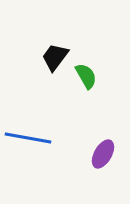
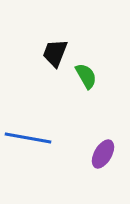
black trapezoid: moved 4 px up; rotated 16 degrees counterclockwise
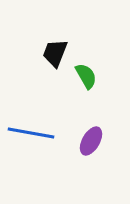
blue line: moved 3 px right, 5 px up
purple ellipse: moved 12 px left, 13 px up
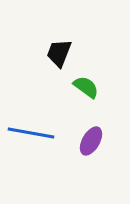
black trapezoid: moved 4 px right
green semicircle: moved 11 px down; rotated 24 degrees counterclockwise
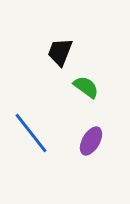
black trapezoid: moved 1 px right, 1 px up
blue line: rotated 42 degrees clockwise
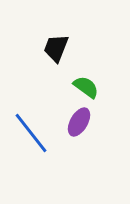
black trapezoid: moved 4 px left, 4 px up
purple ellipse: moved 12 px left, 19 px up
